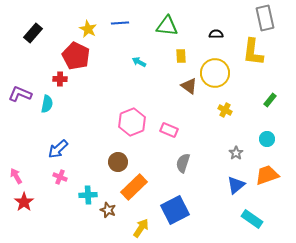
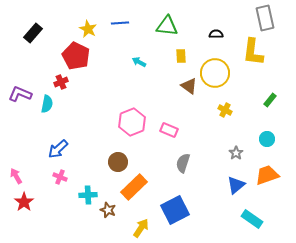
red cross: moved 1 px right, 3 px down; rotated 24 degrees counterclockwise
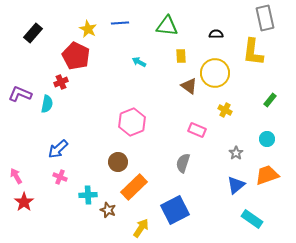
pink rectangle: moved 28 px right
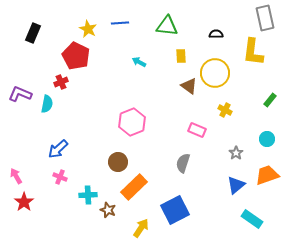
black rectangle: rotated 18 degrees counterclockwise
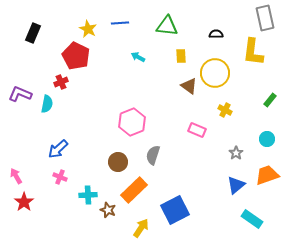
cyan arrow: moved 1 px left, 5 px up
gray semicircle: moved 30 px left, 8 px up
orange rectangle: moved 3 px down
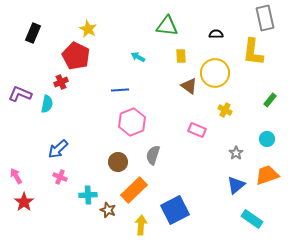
blue line: moved 67 px down
yellow arrow: moved 3 px up; rotated 30 degrees counterclockwise
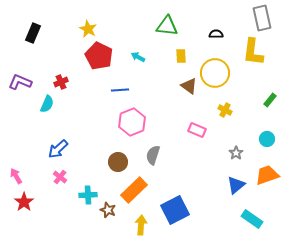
gray rectangle: moved 3 px left
red pentagon: moved 23 px right
purple L-shape: moved 12 px up
cyan semicircle: rotated 12 degrees clockwise
pink cross: rotated 16 degrees clockwise
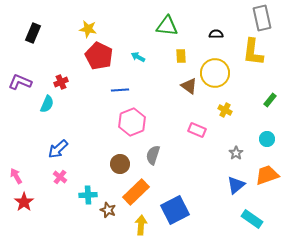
yellow star: rotated 18 degrees counterclockwise
brown circle: moved 2 px right, 2 px down
orange rectangle: moved 2 px right, 2 px down
